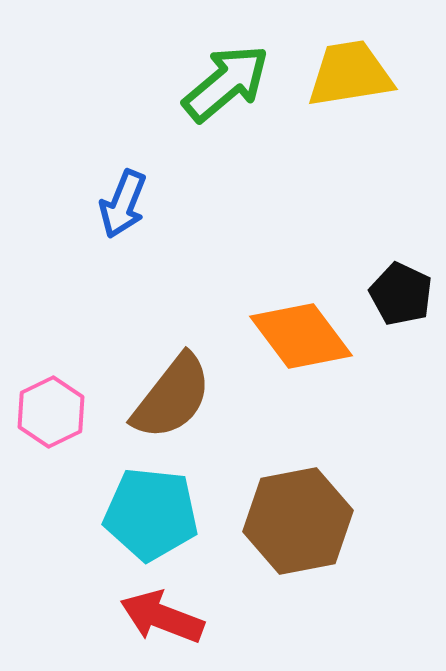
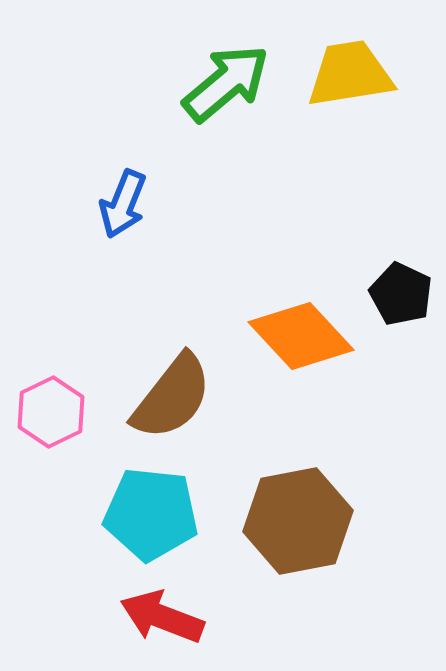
orange diamond: rotated 6 degrees counterclockwise
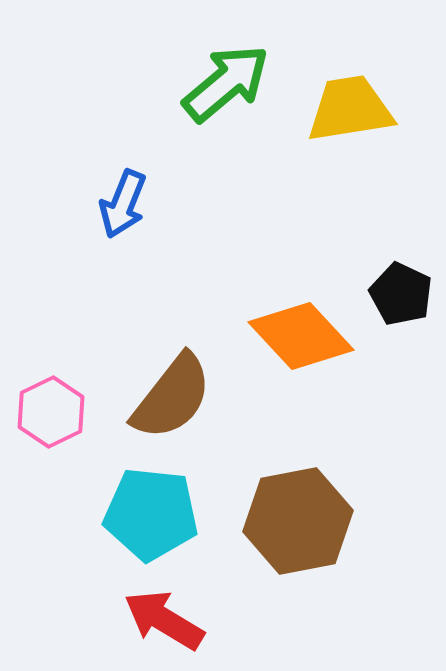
yellow trapezoid: moved 35 px down
red arrow: moved 2 px right, 3 px down; rotated 10 degrees clockwise
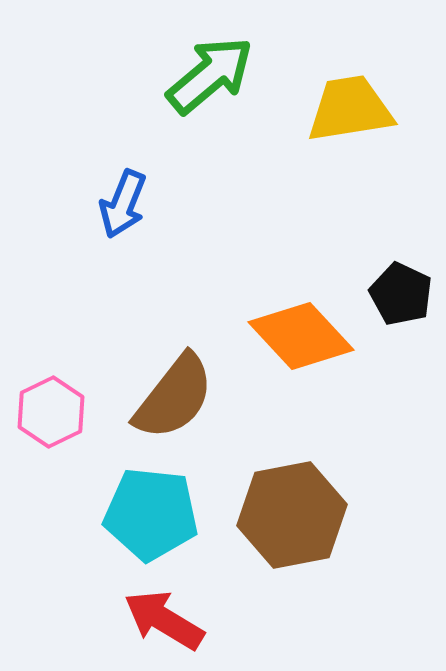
green arrow: moved 16 px left, 8 px up
brown semicircle: moved 2 px right
brown hexagon: moved 6 px left, 6 px up
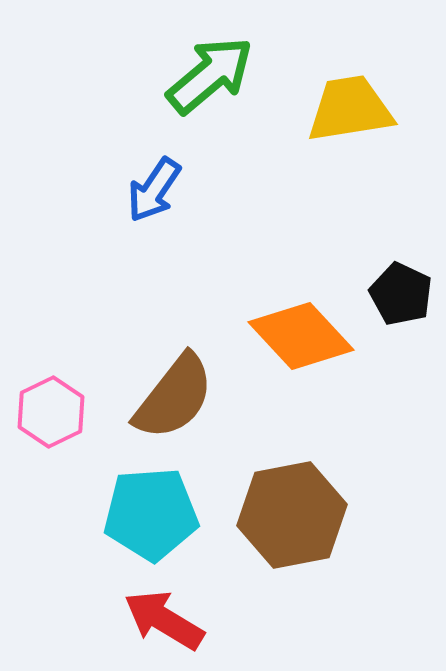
blue arrow: moved 31 px right, 14 px up; rotated 12 degrees clockwise
cyan pentagon: rotated 10 degrees counterclockwise
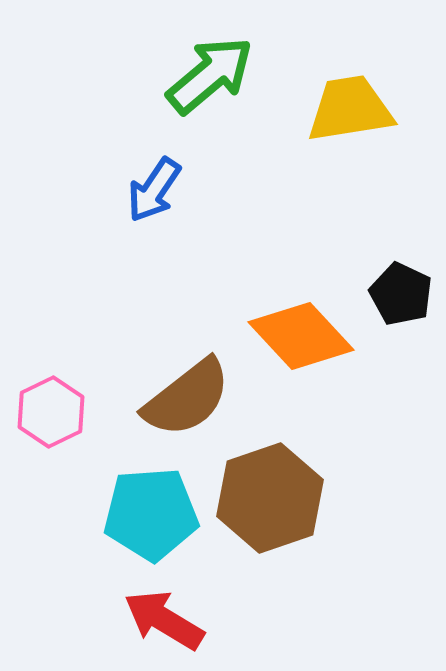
brown semicircle: moved 13 px right, 1 px down; rotated 14 degrees clockwise
brown hexagon: moved 22 px left, 17 px up; rotated 8 degrees counterclockwise
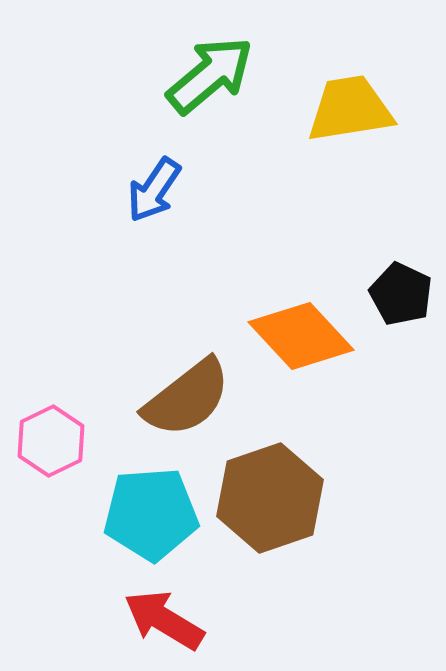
pink hexagon: moved 29 px down
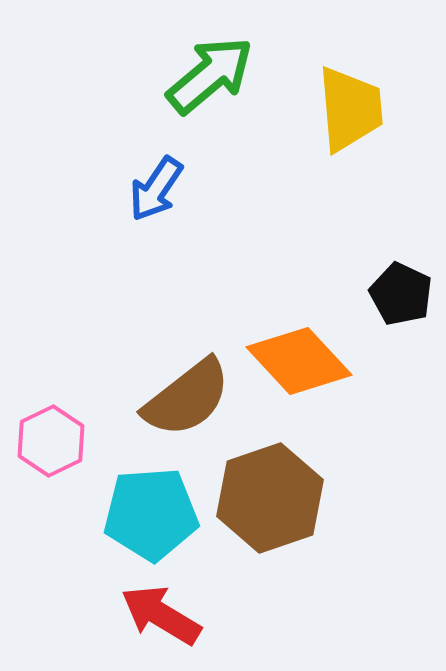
yellow trapezoid: rotated 94 degrees clockwise
blue arrow: moved 2 px right, 1 px up
orange diamond: moved 2 px left, 25 px down
red arrow: moved 3 px left, 5 px up
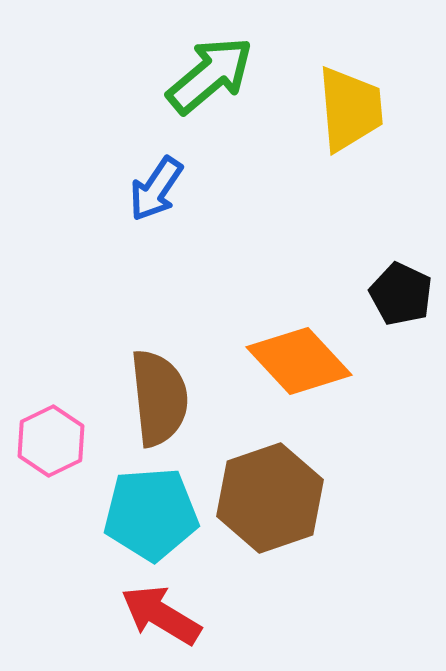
brown semicircle: moved 28 px left; rotated 58 degrees counterclockwise
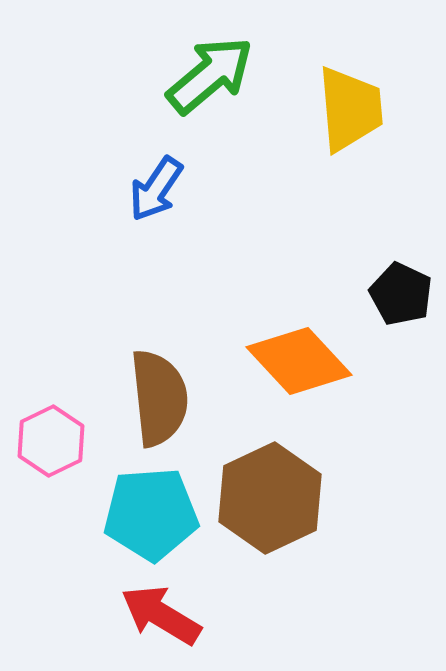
brown hexagon: rotated 6 degrees counterclockwise
